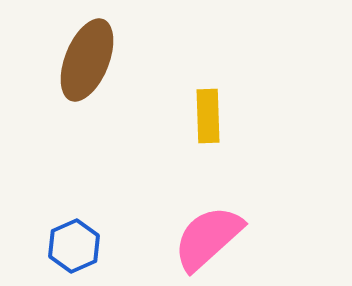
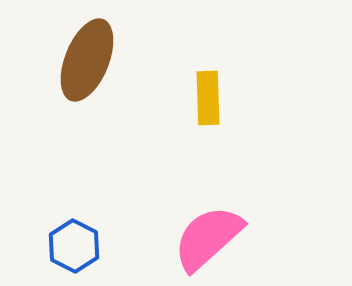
yellow rectangle: moved 18 px up
blue hexagon: rotated 9 degrees counterclockwise
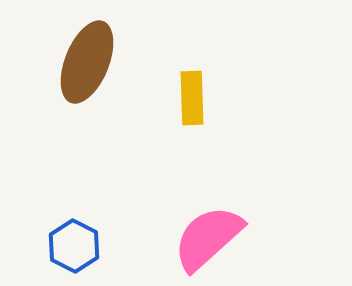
brown ellipse: moved 2 px down
yellow rectangle: moved 16 px left
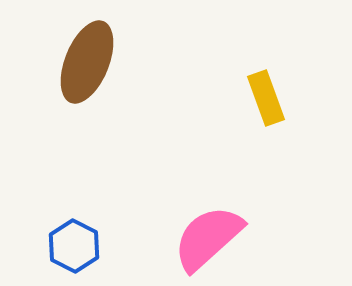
yellow rectangle: moved 74 px right; rotated 18 degrees counterclockwise
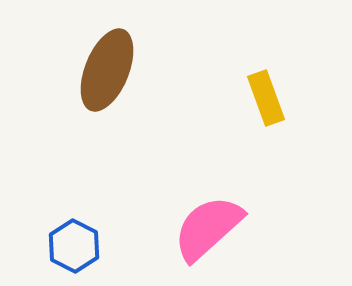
brown ellipse: moved 20 px right, 8 px down
pink semicircle: moved 10 px up
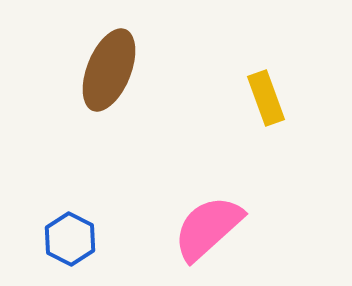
brown ellipse: moved 2 px right
blue hexagon: moved 4 px left, 7 px up
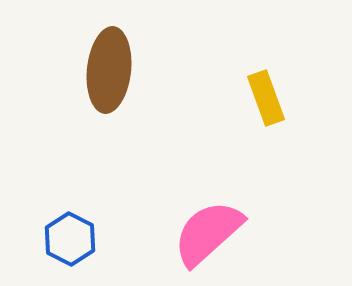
brown ellipse: rotated 16 degrees counterclockwise
pink semicircle: moved 5 px down
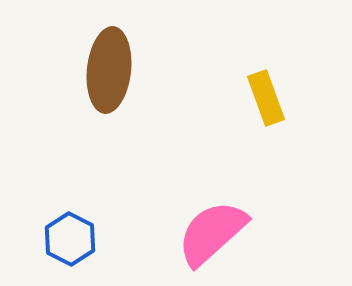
pink semicircle: moved 4 px right
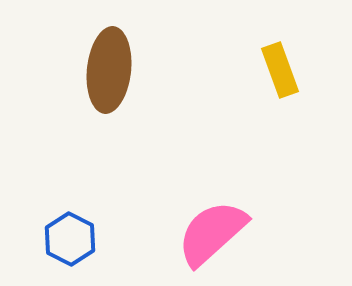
yellow rectangle: moved 14 px right, 28 px up
